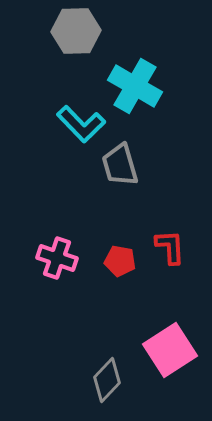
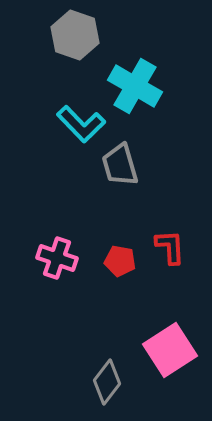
gray hexagon: moved 1 px left, 4 px down; rotated 21 degrees clockwise
gray diamond: moved 2 px down; rotated 6 degrees counterclockwise
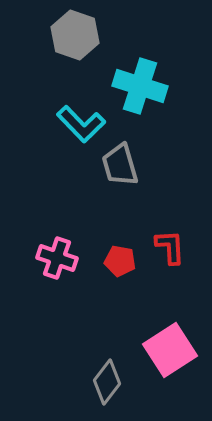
cyan cross: moved 5 px right; rotated 12 degrees counterclockwise
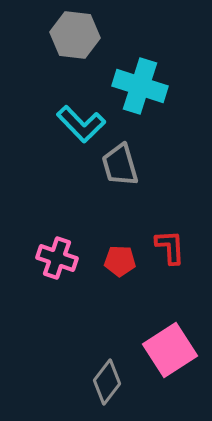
gray hexagon: rotated 12 degrees counterclockwise
red pentagon: rotated 8 degrees counterclockwise
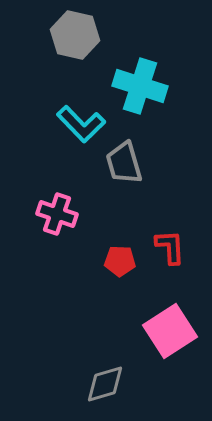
gray hexagon: rotated 6 degrees clockwise
gray trapezoid: moved 4 px right, 2 px up
pink cross: moved 44 px up
pink square: moved 19 px up
gray diamond: moved 2 px left, 2 px down; rotated 36 degrees clockwise
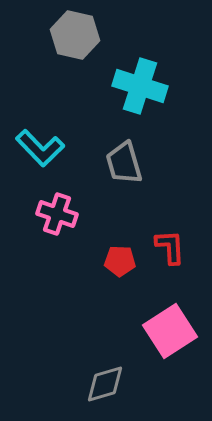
cyan L-shape: moved 41 px left, 24 px down
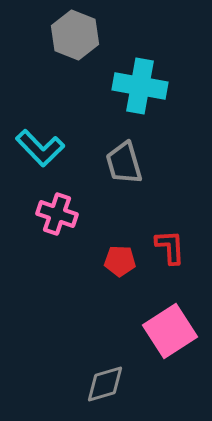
gray hexagon: rotated 9 degrees clockwise
cyan cross: rotated 8 degrees counterclockwise
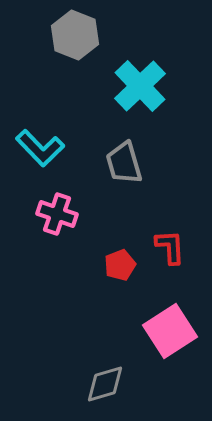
cyan cross: rotated 36 degrees clockwise
red pentagon: moved 4 px down; rotated 24 degrees counterclockwise
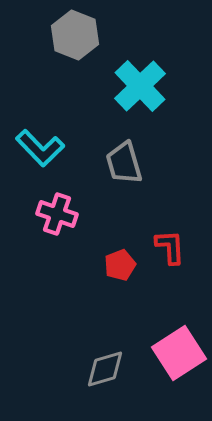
pink square: moved 9 px right, 22 px down
gray diamond: moved 15 px up
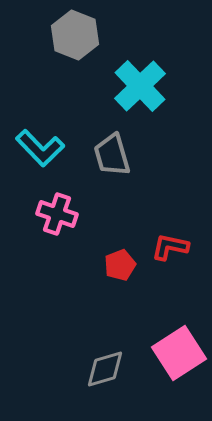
gray trapezoid: moved 12 px left, 8 px up
red L-shape: rotated 75 degrees counterclockwise
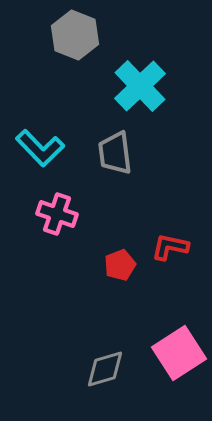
gray trapezoid: moved 3 px right, 2 px up; rotated 9 degrees clockwise
